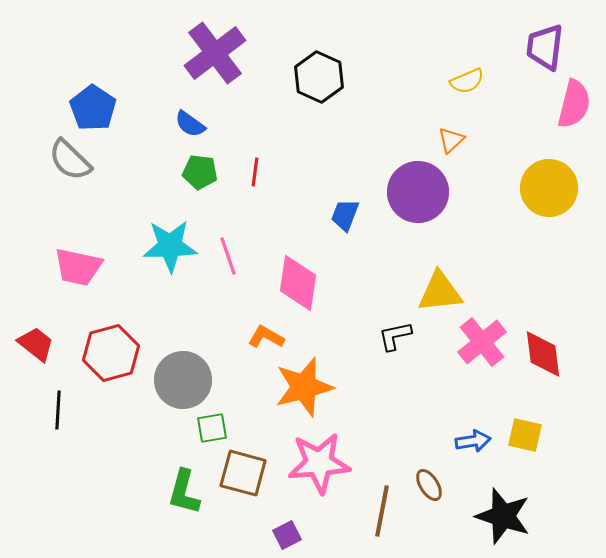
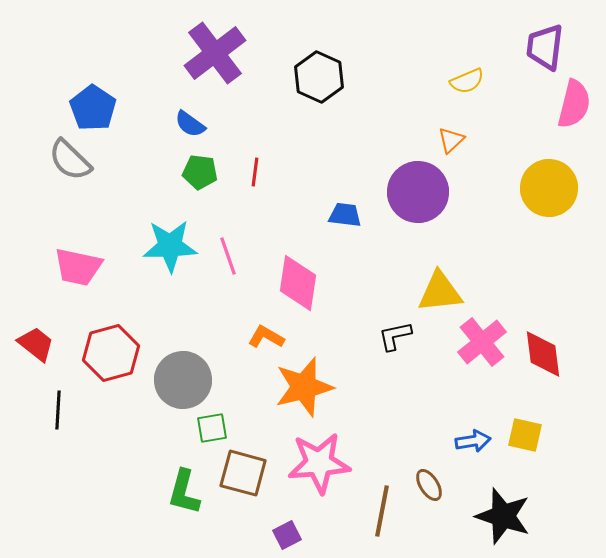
blue trapezoid: rotated 76 degrees clockwise
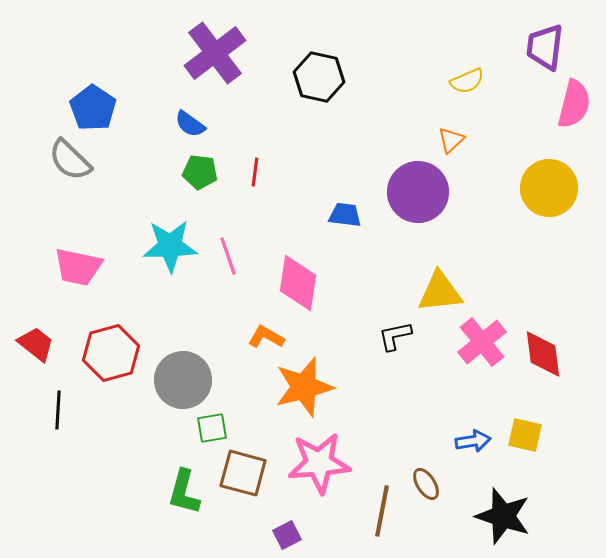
black hexagon: rotated 12 degrees counterclockwise
brown ellipse: moved 3 px left, 1 px up
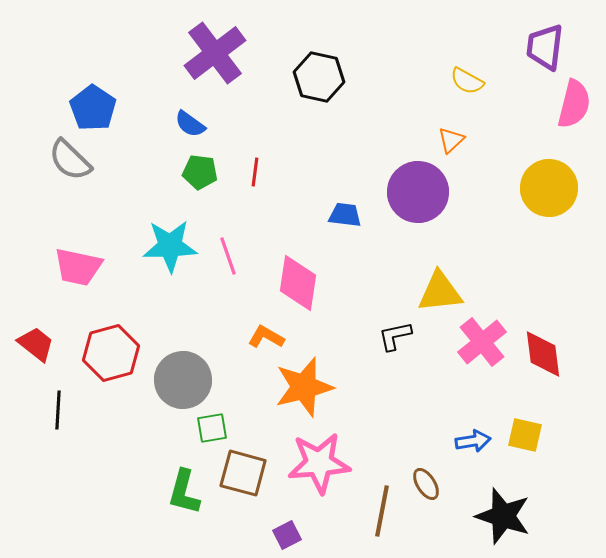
yellow semicircle: rotated 52 degrees clockwise
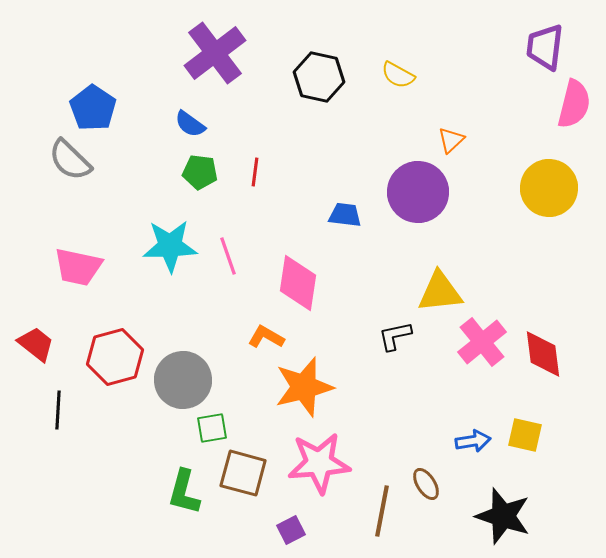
yellow semicircle: moved 69 px left, 6 px up
red hexagon: moved 4 px right, 4 px down
purple square: moved 4 px right, 5 px up
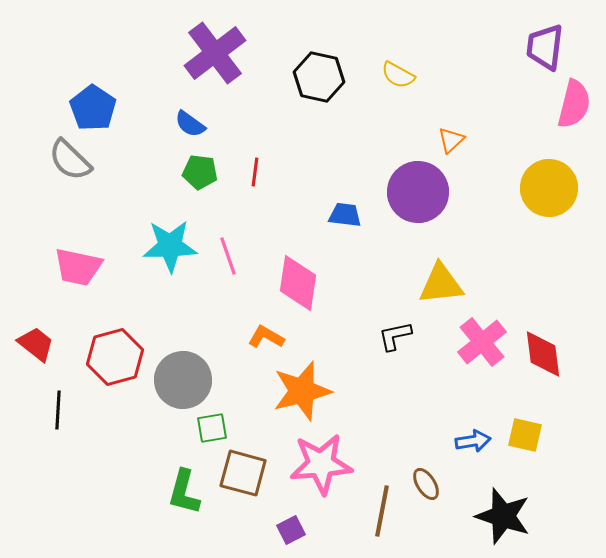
yellow triangle: moved 1 px right, 8 px up
orange star: moved 2 px left, 4 px down
pink star: moved 2 px right, 1 px down
